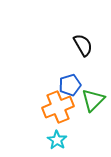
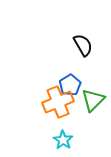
blue pentagon: rotated 15 degrees counterclockwise
orange cross: moved 5 px up
cyan star: moved 6 px right
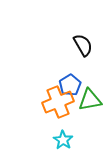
green triangle: moved 3 px left; rotated 35 degrees clockwise
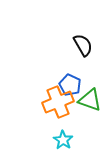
blue pentagon: rotated 15 degrees counterclockwise
green triangle: rotated 30 degrees clockwise
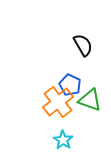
orange cross: rotated 16 degrees counterclockwise
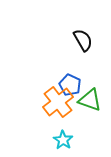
black semicircle: moved 5 px up
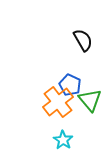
green triangle: rotated 30 degrees clockwise
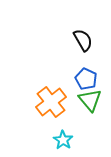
blue pentagon: moved 16 px right, 6 px up
orange cross: moved 7 px left
